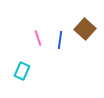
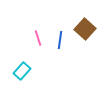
cyan rectangle: rotated 18 degrees clockwise
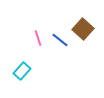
brown square: moved 2 px left
blue line: rotated 60 degrees counterclockwise
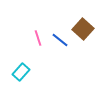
cyan rectangle: moved 1 px left, 1 px down
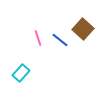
cyan rectangle: moved 1 px down
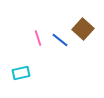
cyan rectangle: rotated 36 degrees clockwise
